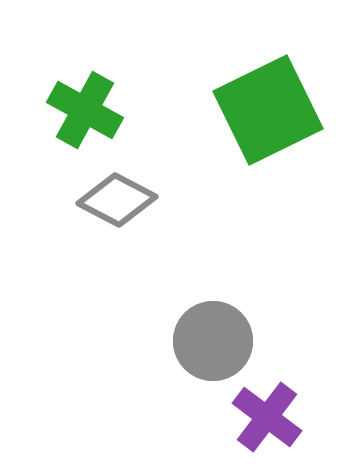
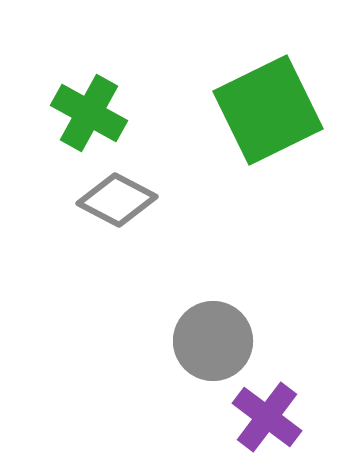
green cross: moved 4 px right, 3 px down
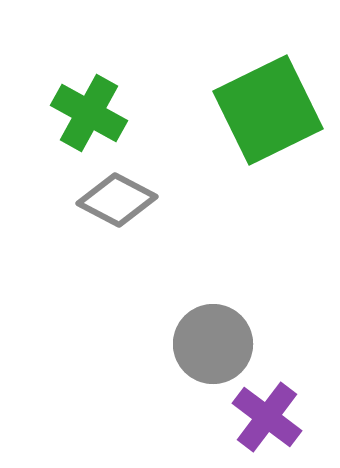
gray circle: moved 3 px down
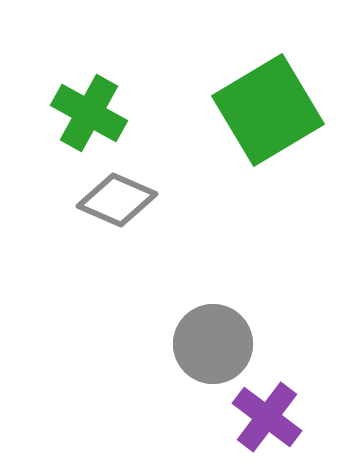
green square: rotated 5 degrees counterclockwise
gray diamond: rotated 4 degrees counterclockwise
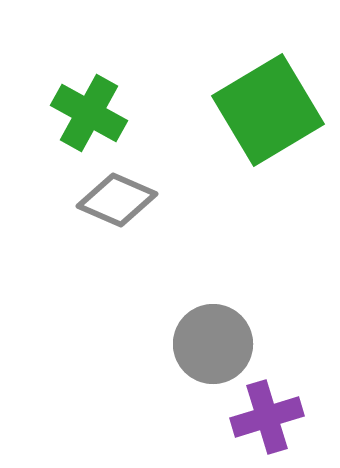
purple cross: rotated 36 degrees clockwise
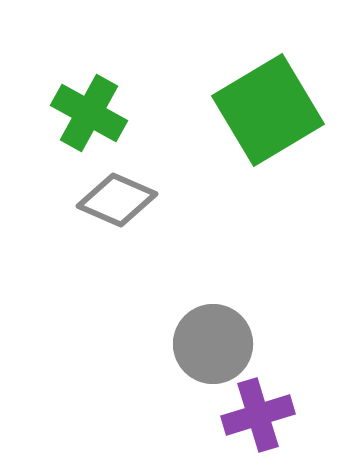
purple cross: moved 9 px left, 2 px up
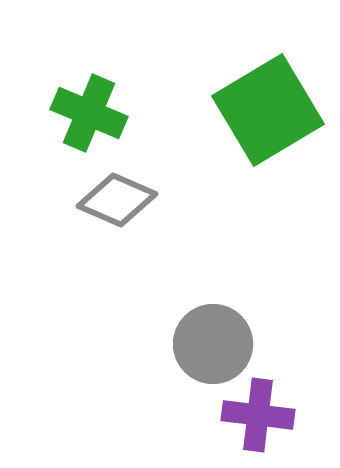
green cross: rotated 6 degrees counterclockwise
purple cross: rotated 24 degrees clockwise
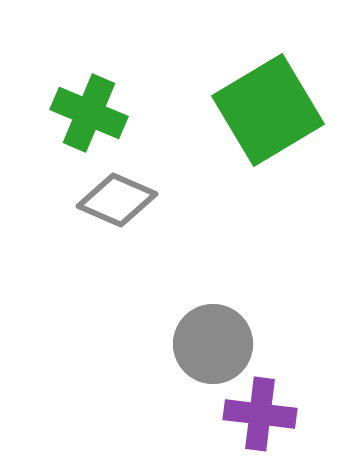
purple cross: moved 2 px right, 1 px up
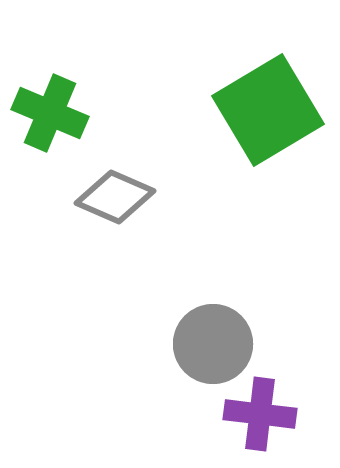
green cross: moved 39 px left
gray diamond: moved 2 px left, 3 px up
